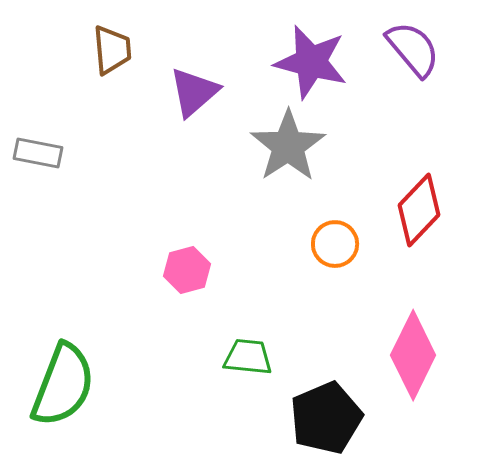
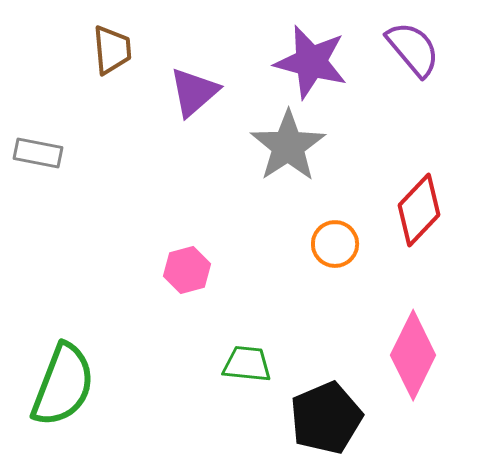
green trapezoid: moved 1 px left, 7 px down
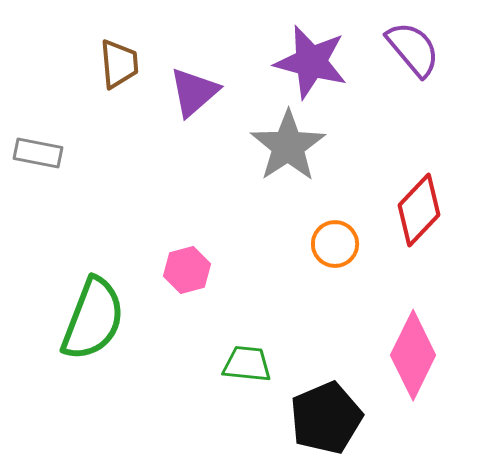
brown trapezoid: moved 7 px right, 14 px down
green semicircle: moved 30 px right, 66 px up
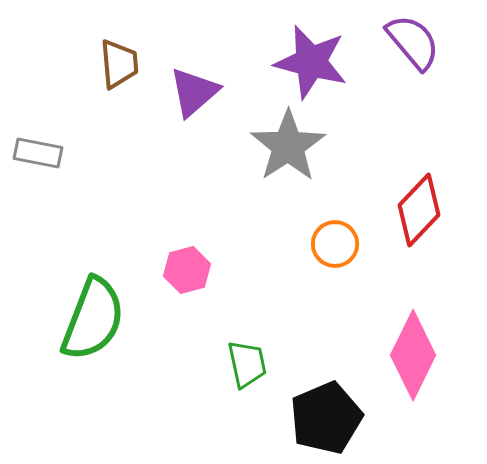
purple semicircle: moved 7 px up
green trapezoid: rotated 72 degrees clockwise
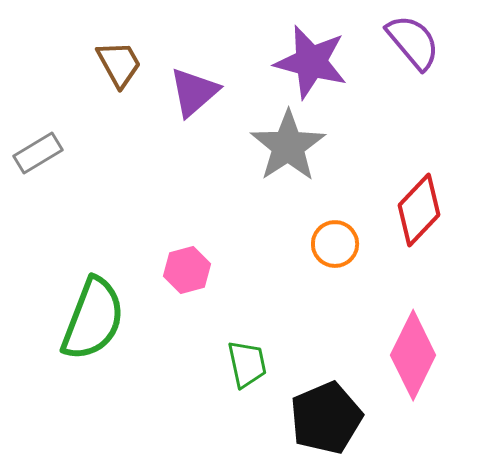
brown trapezoid: rotated 24 degrees counterclockwise
gray rectangle: rotated 42 degrees counterclockwise
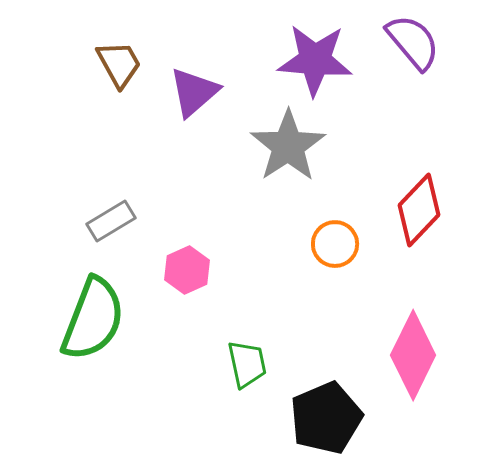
purple star: moved 4 px right, 2 px up; rotated 10 degrees counterclockwise
gray rectangle: moved 73 px right, 68 px down
pink hexagon: rotated 9 degrees counterclockwise
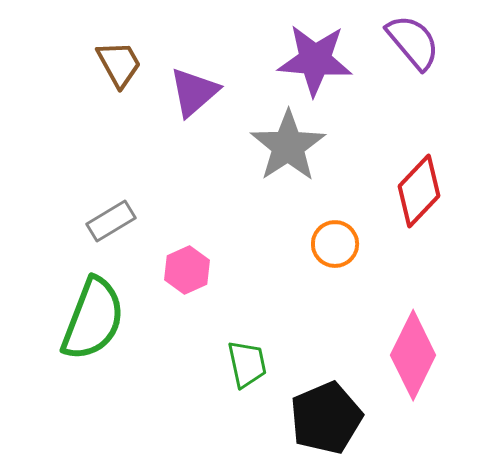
red diamond: moved 19 px up
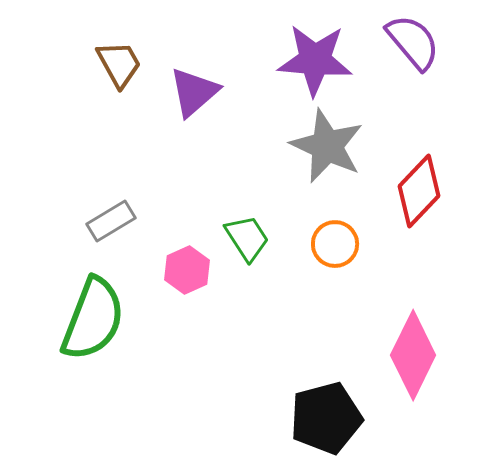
gray star: moved 39 px right; rotated 14 degrees counterclockwise
green trapezoid: moved 126 px up; rotated 21 degrees counterclockwise
black pentagon: rotated 8 degrees clockwise
